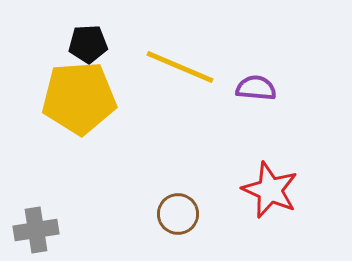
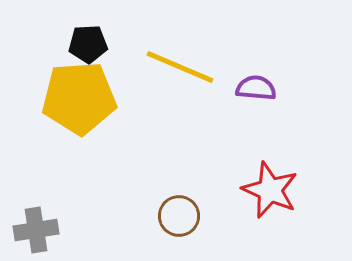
brown circle: moved 1 px right, 2 px down
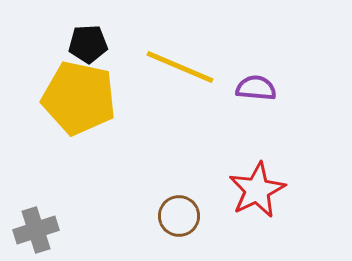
yellow pentagon: rotated 16 degrees clockwise
red star: moved 13 px left; rotated 22 degrees clockwise
gray cross: rotated 9 degrees counterclockwise
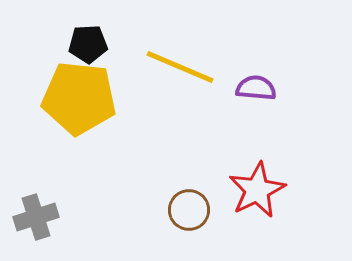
yellow pentagon: rotated 6 degrees counterclockwise
brown circle: moved 10 px right, 6 px up
gray cross: moved 13 px up
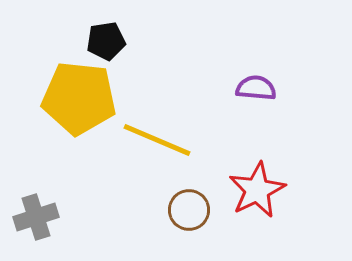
black pentagon: moved 18 px right, 3 px up; rotated 6 degrees counterclockwise
yellow line: moved 23 px left, 73 px down
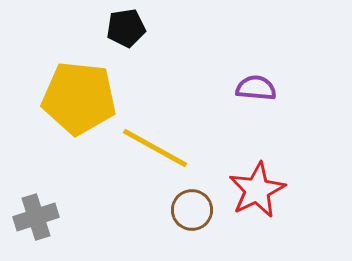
black pentagon: moved 20 px right, 13 px up
yellow line: moved 2 px left, 8 px down; rotated 6 degrees clockwise
brown circle: moved 3 px right
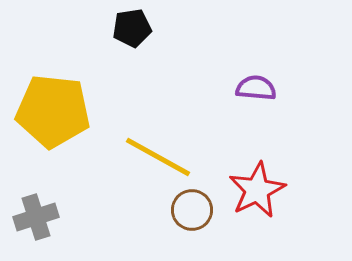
black pentagon: moved 6 px right
yellow pentagon: moved 26 px left, 13 px down
yellow line: moved 3 px right, 9 px down
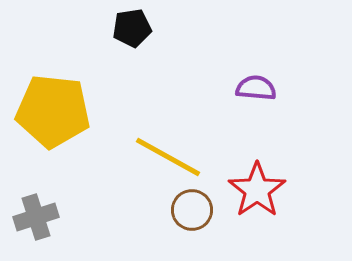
yellow line: moved 10 px right
red star: rotated 8 degrees counterclockwise
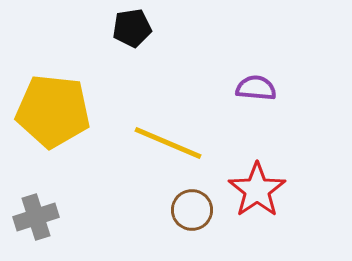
yellow line: moved 14 px up; rotated 6 degrees counterclockwise
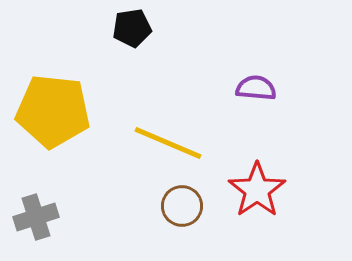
brown circle: moved 10 px left, 4 px up
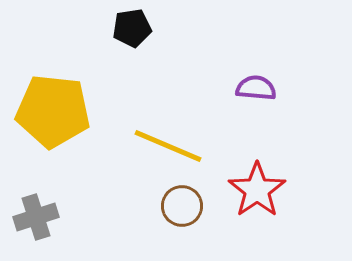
yellow line: moved 3 px down
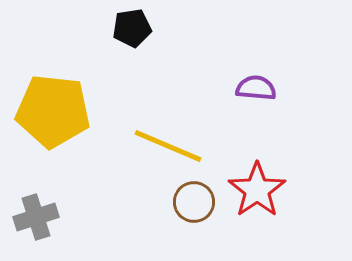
brown circle: moved 12 px right, 4 px up
